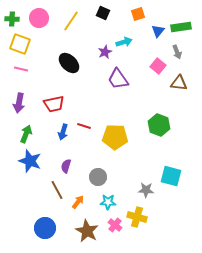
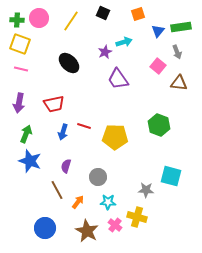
green cross: moved 5 px right, 1 px down
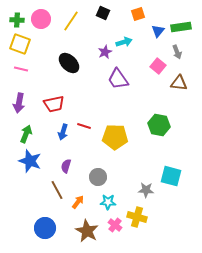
pink circle: moved 2 px right, 1 px down
green hexagon: rotated 10 degrees counterclockwise
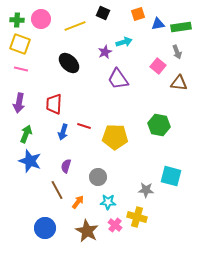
yellow line: moved 4 px right, 5 px down; rotated 35 degrees clockwise
blue triangle: moved 7 px up; rotated 40 degrees clockwise
red trapezoid: rotated 105 degrees clockwise
